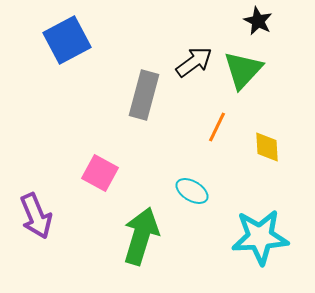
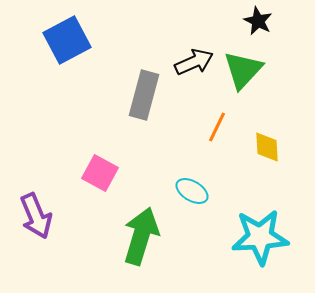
black arrow: rotated 12 degrees clockwise
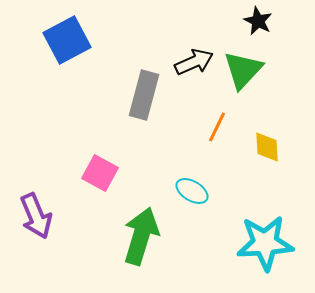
cyan star: moved 5 px right, 6 px down
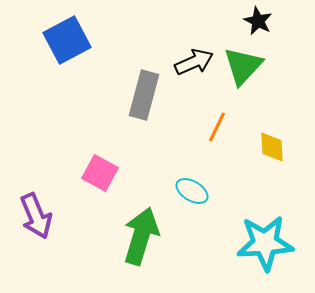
green triangle: moved 4 px up
yellow diamond: moved 5 px right
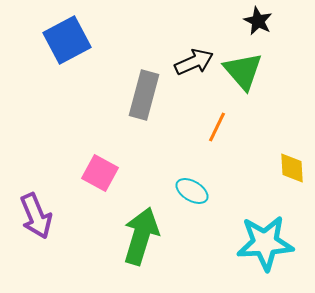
green triangle: moved 5 px down; rotated 24 degrees counterclockwise
yellow diamond: moved 20 px right, 21 px down
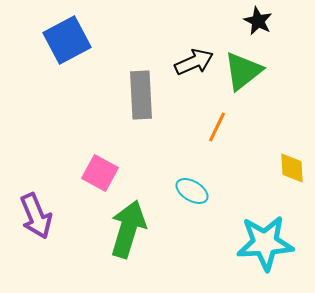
green triangle: rotated 33 degrees clockwise
gray rectangle: moved 3 px left; rotated 18 degrees counterclockwise
green arrow: moved 13 px left, 7 px up
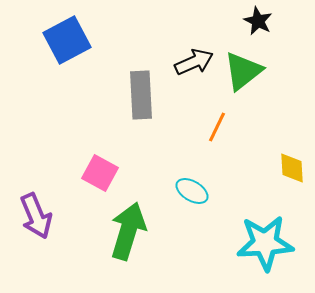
green arrow: moved 2 px down
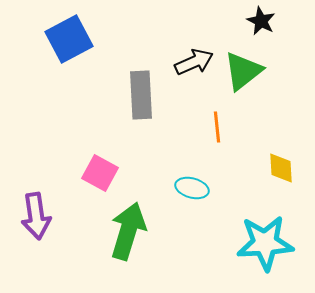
black star: moved 3 px right
blue square: moved 2 px right, 1 px up
orange line: rotated 32 degrees counterclockwise
yellow diamond: moved 11 px left
cyan ellipse: moved 3 px up; rotated 16 degrees counterclockwise
purple arrow: rotated 15 degrees clockwise
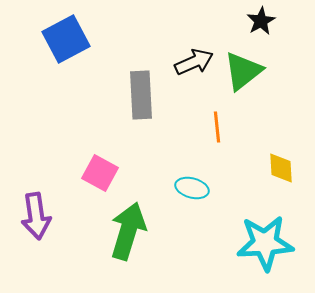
black star: rotated 16 degrees clockwise
blue square: moved 3 px left
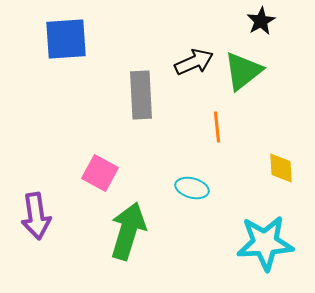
blue square: rotated 24 degrees clockwise
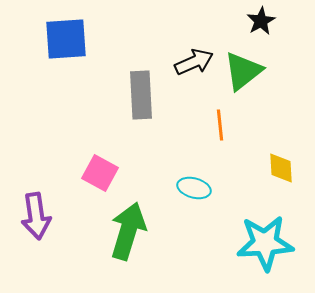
orange line: moved 3 px right, 2 px up
cyan ellipse: moved 2 px right
